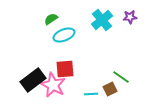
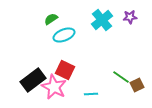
red square: moved 1 px down; rotated 30 degrees clockwise
pink star: moved 1 px right, 2 px down
brown square: moved 27 px right, 4 px up
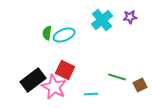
green semicircle: moved 4 px left, 14 px down; rotated 48 degrees counterclockwise
green line: moved 4 px left; rotated 18 degrees counterclockwise
brown square: moved 3 px right
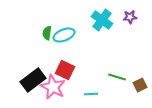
cyan cross: rotated 15 degrees counterclockwise
pink star: moved 1 px left
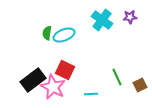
green line: rotated 48 degrees clockwise
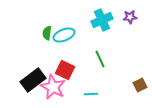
cyan cross: rotated 30 degrees clockwise
green line: moved 17 px left, 18 px up
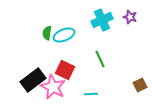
purple star: rotated 24 degrees clockwise
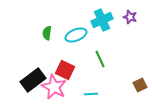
cyan ellipse: moved 12 px right
pink star: moved 1 px right
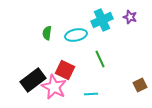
cyan ellipse: rotated 10 degrees clockwise
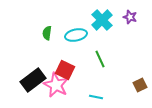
cyan cross: rotated 20 degrees counterclockwise
pink star: moved 2 px right, 2 px up
cyan line: moved 5 px right, 3 px down; rotated 16 degrees clockwise
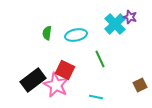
cyan cross: moved 13 px right, 4 px down
